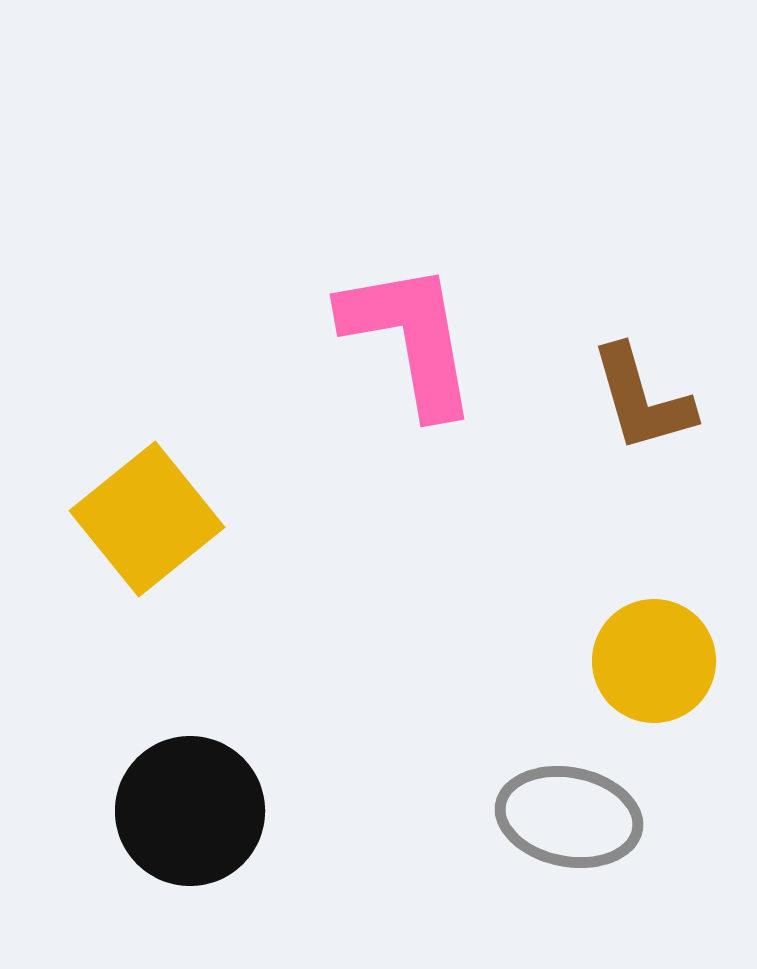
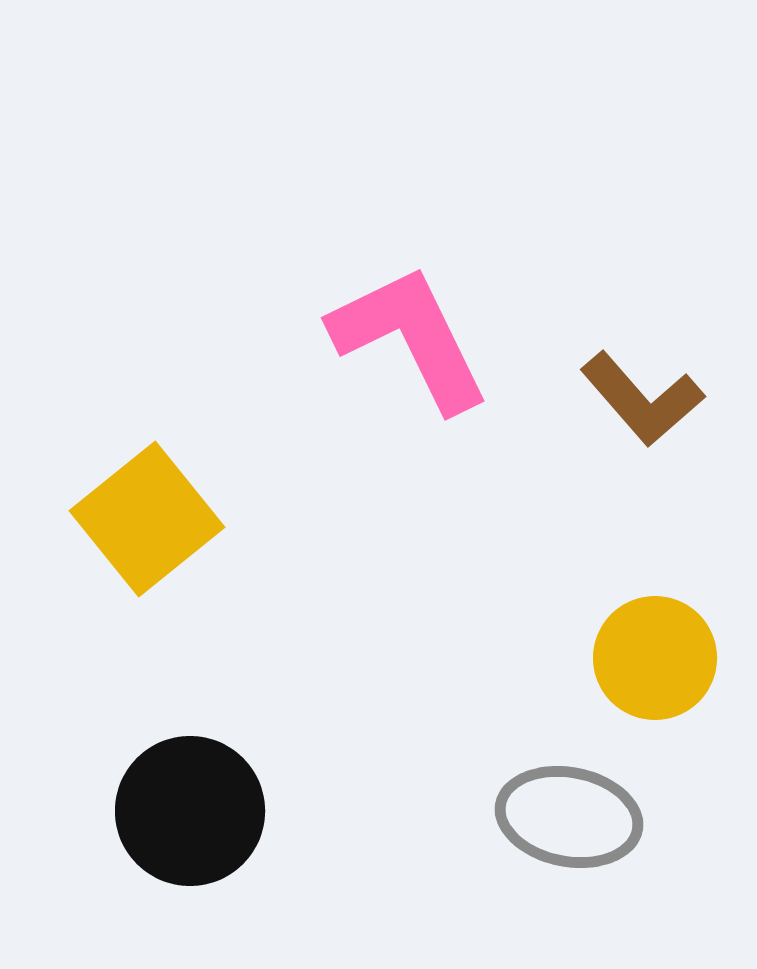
pink L-shape: rotated 16 degrees counterclockwise
brown L-shape: rotated 25 degrees counterclockwise
yellow circle: moved 1 px right, 3 px up
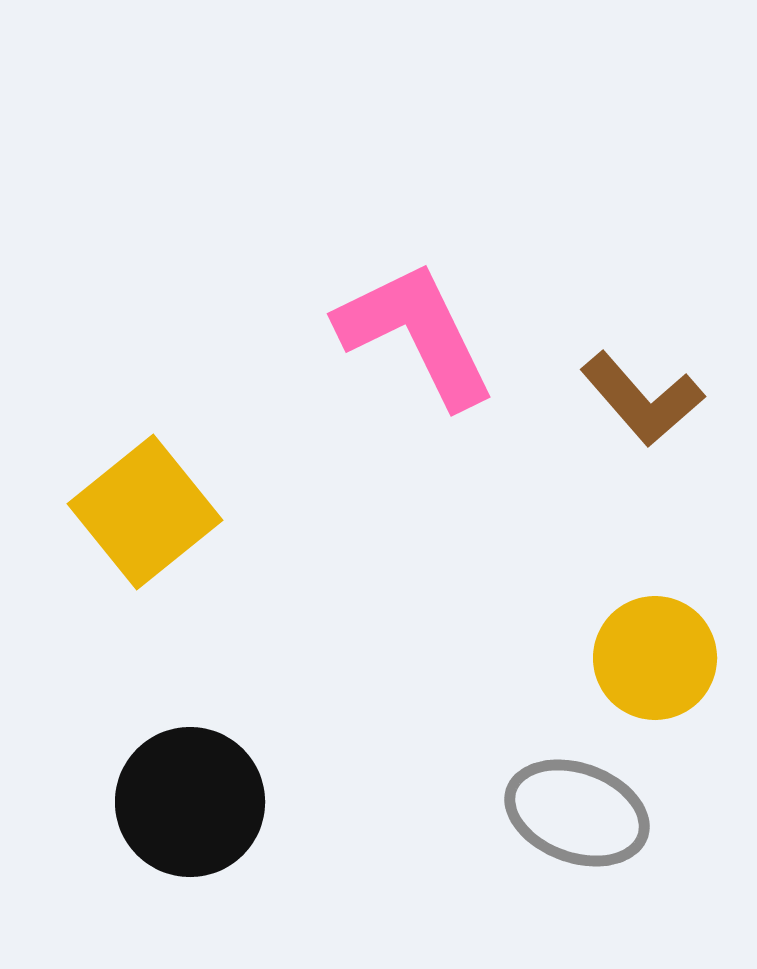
pink L-shape: moved 6 px right, 4 px up
yellow square: moved 2 px left, 7 px up
black circle: moved 9 px up
gray ellipse: moved 8 px right, 4 px up; rotated 9 degrees clockwise
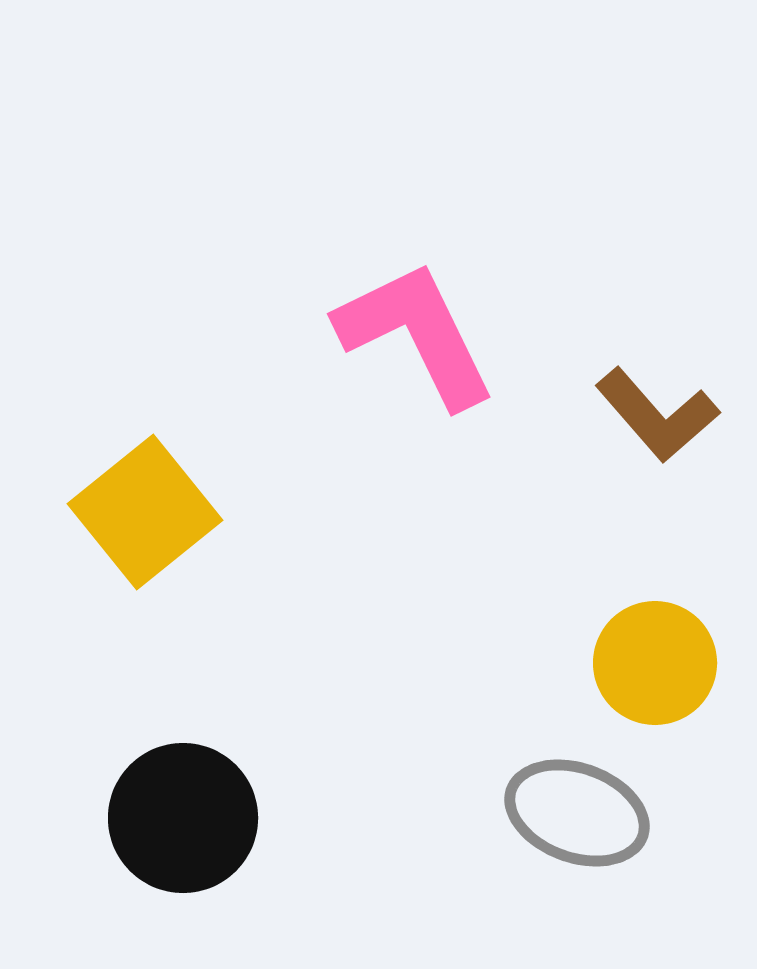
brown L-shape: moved 15 px right, 16 px down
yellow circle: moved 5 px down
black circle: moved 7 px left, 16 px down
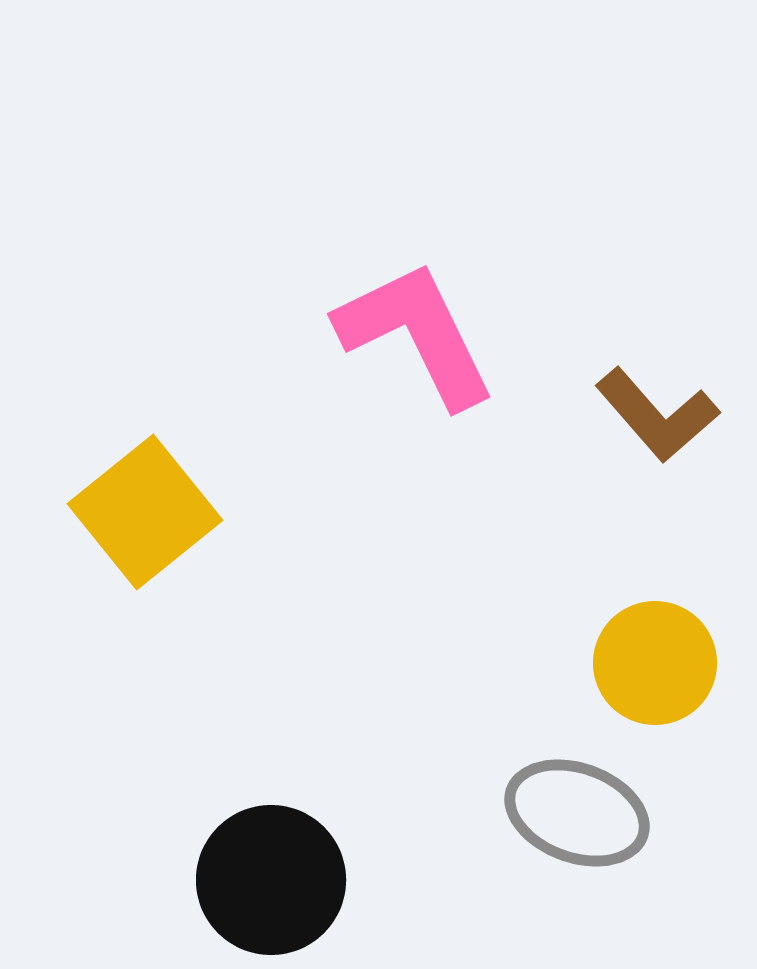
black circle: moved 88 px right, 62 px down
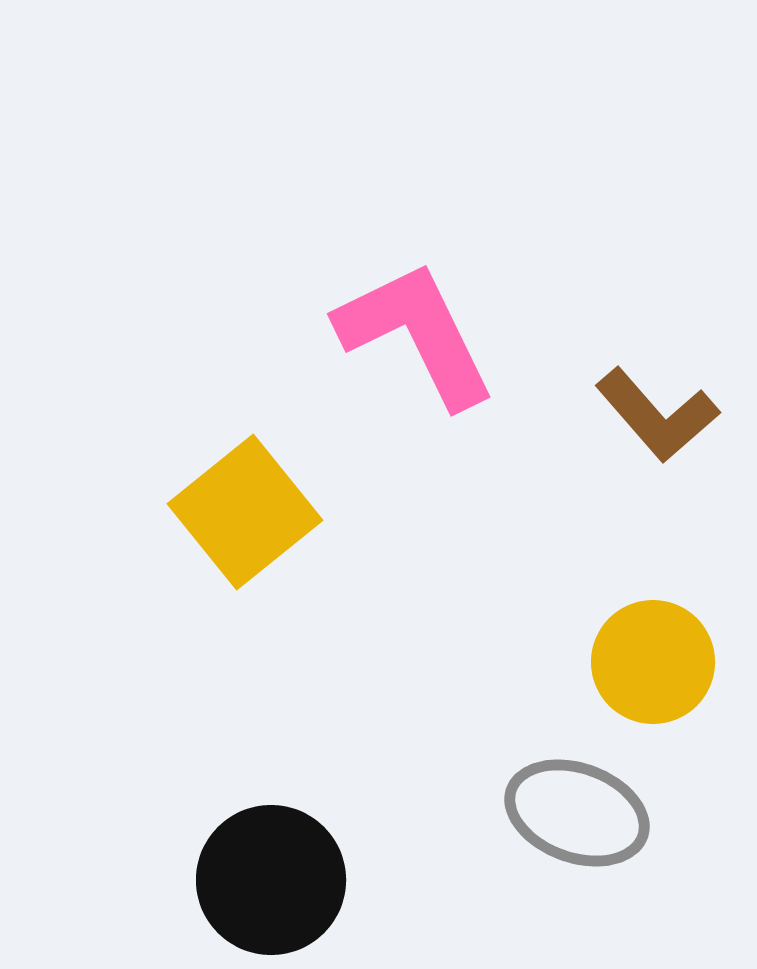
yellow square: moved 100 px right
yellow circle: moved 2 px left, 1 px up
